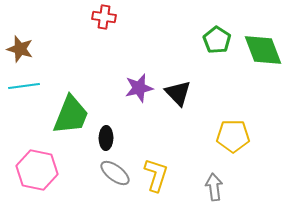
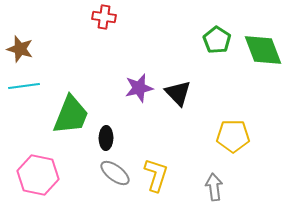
pink hexagon: moved 1 px right, 5 px down
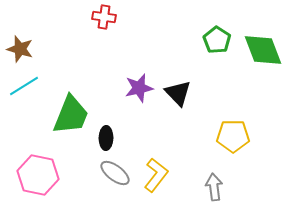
cyan line: rotated 24 degrees counterclockwise
yellow L-shape: rotated 20 degrees clockwise
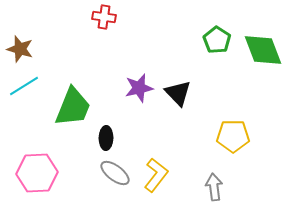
green trapezoid: moved 2 px right, 8 px up
pink hexagon: moved 1 px left, 2 px up; rotated 15 degrees counterclockwise
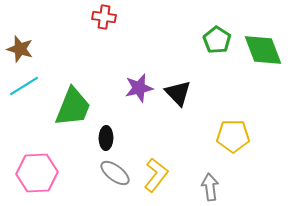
gray arrow: moved 4 px left
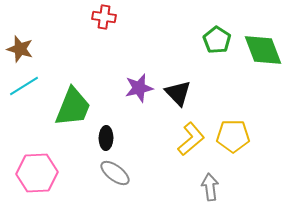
yellow L-shape: moved 35 px right, 36 px up; rotated 12 degrees clockwise
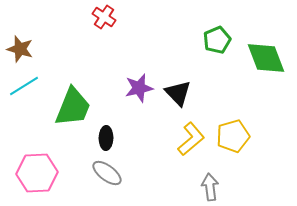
red cross: rotated 25 degrees clockwise
green pentagon: rotated 16 degrees clockwise
green diamond: moved 3 px right, 8 px down
yellow pentagon: rotated 16 degrees counterclockwise
gray ellipse: moved 8 px left
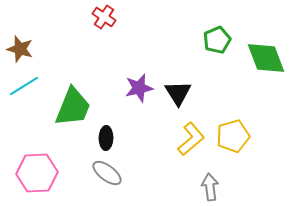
black triangle: rotated 12 degrees clockwise
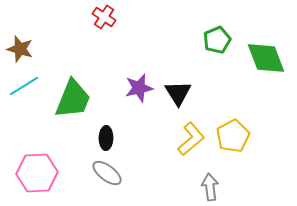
green trapezoid: moved 8 px up
yellow pentagon: rotated 12 degrees counterclockwise
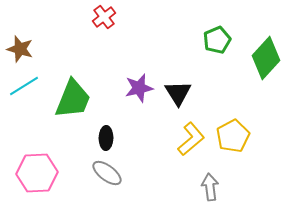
red cross: rotated 20 degrees clockwise
green diamond: rotated 63 degrees clockwise
